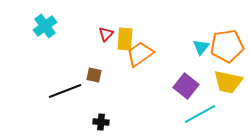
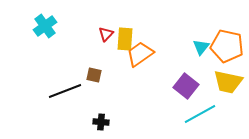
orange pentagon: rotated 20 degrees clockwise
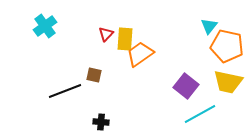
cyan triangle: moved 8 px right, 21 px up
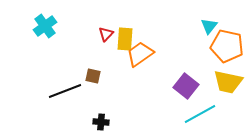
brown square: moved 1 px left, 1 px down
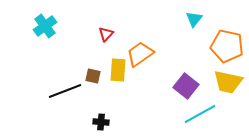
cyan triangle: moved 15 px left, 7 px up
yellow rectangle: moved 7 px left, 31 px down
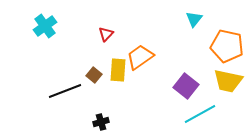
orange trapezoid: moved 3 px down
brown square: moved 1 px right, 1 px up; rotated 28 degrees clockwise
yellow trapezoid: moved 1 px up
black cross: rotated 21 degrees counterclockwise
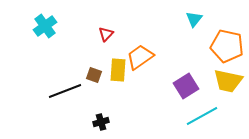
brown square: rotated 21 degrees counterclockwise
purple square: rotated 20 degrees clockwise
cyan line: moved 2 px right, 2 px down
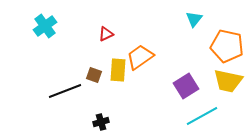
red triangle: rotated 21 degrees clockwise
